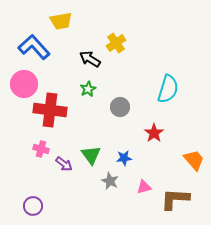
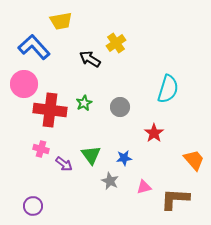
green star: moved 4 px left, 14 px down
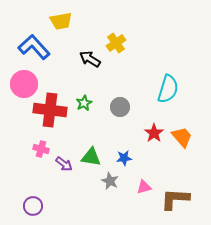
green triangle: moved 2 px down; rotated 45 degrees counterclockwise
orange trapezoid: moved 12 px left, 23 px up
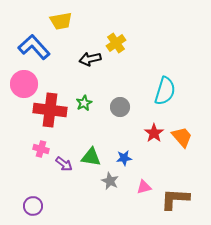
black arrow: rotated 45 degrees counterclockwise
cyan semicircle: moved 3 px left, 2 px down
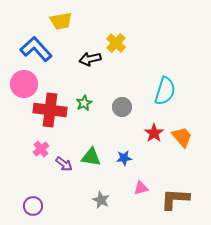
yellow cross: rotated 12 degrees counterclockwise
blue L-shape: moved 2 px right, 2 px down
gray circle: moved 2 px right
pink cross: rotated 35 degrees clockwise
gray star: moved 9 px left, 19 px down
pink triangle: moved 3 px left, 1 px down
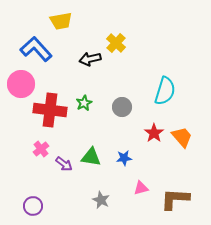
pink circle: moved 3 px left
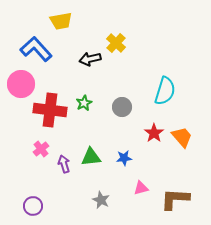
green triangle: rotated 15 degrees counterclockwise
purple arrow: rotated 144 degrees counterclockwise
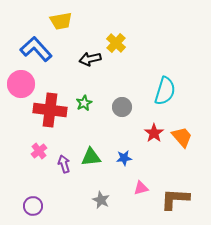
pink cross: moved 2 px left, 2 px down
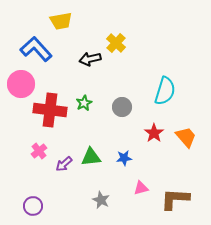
orange trapezoid: moved 4 px right
purple arrow: rotated 114 degrees counterclockwise
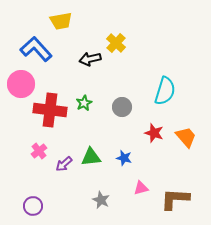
red star: rotated 18 degrees counterclockwise
blue star: rotated 21 degrees clockwise
